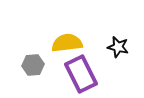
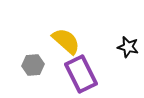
yellow semicircle: moved 1 px left, 2 px up; rotated 48 degrees clockwise
black star: moved 10 px right
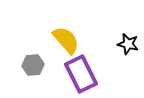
yellow semicircle: moved 1 px up; rotated 8 degrees clockwise
black star: moved 3 px up
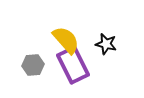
black star: moved 22 px left
purple rectangle: moved 8 px left, 9 px up
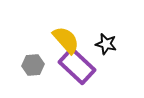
purple rectangle: moved 4 px right, 1 px down; rotated 21 degrees counterclockwise
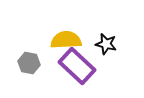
yellow semicircle: rotated 52 degrees counterclockwise
gray hexagon: moved 4 px left, 2 px up; rotated 15 degrees clockwise
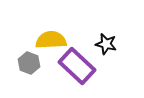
yellow semicircle: moved 15 px left
gray hexagon: rotated 10 degrees clockwise
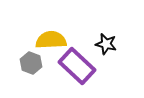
gray hexagon: moved 2 px right
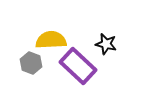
purple rectangle: moved 1 px right
